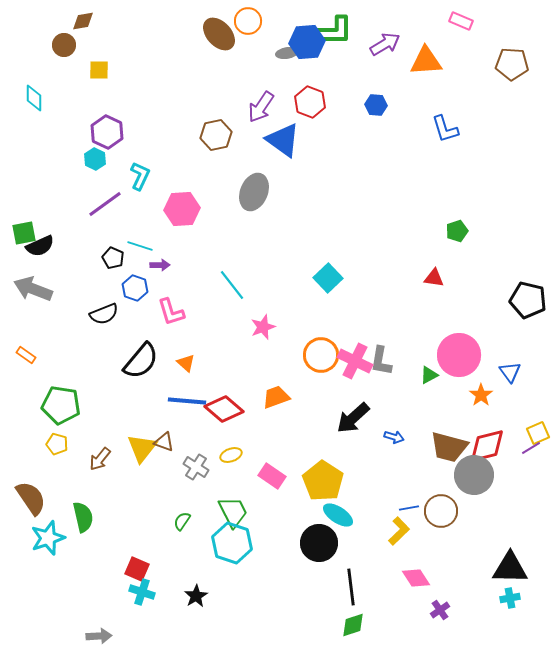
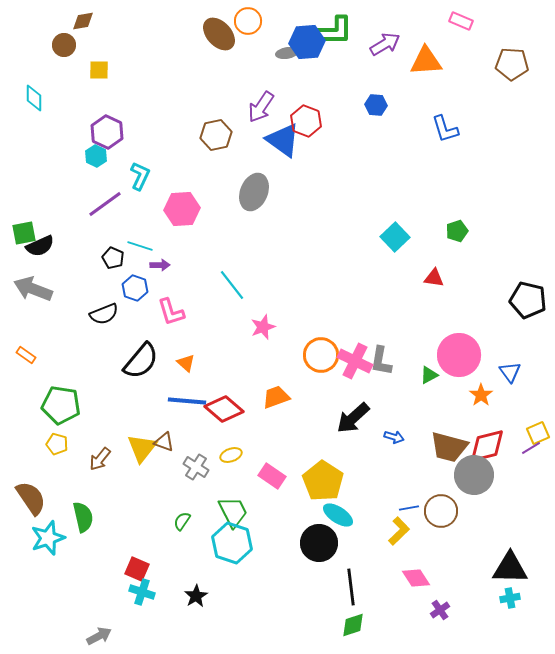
red hexagon at (310, 102): moved 4 px left, 19 px down
cyan hexagon at (95, 159): moved 1 px right, 3 px up
cyan square at (328, 278): moved 67 px right, 41 px up
gray arrow at (99, 636): rotated 25 degrees counterclockwise
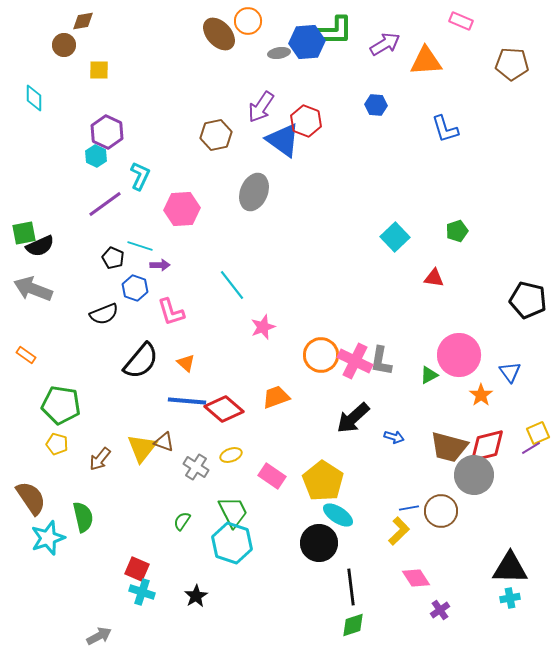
gray ellipse at (287, 53): moved 8 px left
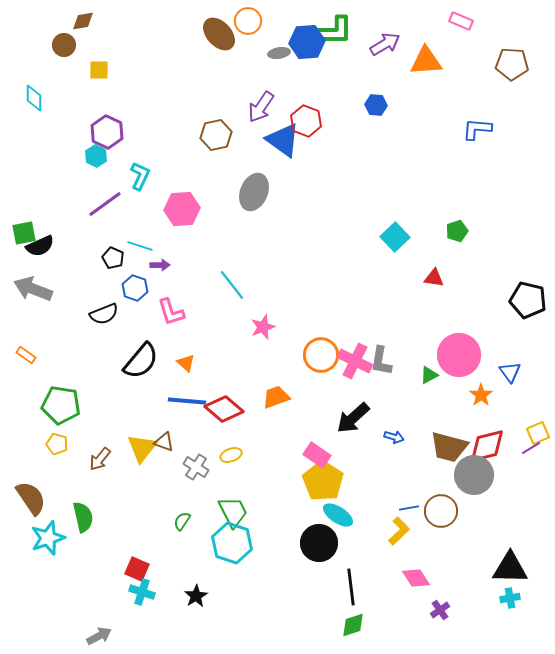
blue L-shape at (445, 129): moved 32 px right; rotated 112 degrees clockwise
pink rectangle at (272, 476): moved 45 px right, 21 px up
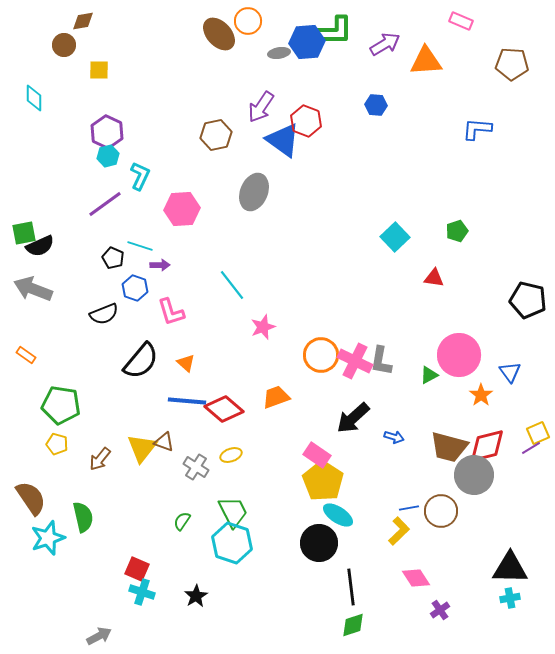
cyan hexagon at (96, 156): moved 12 px right; rotated 20 degrees clockwise
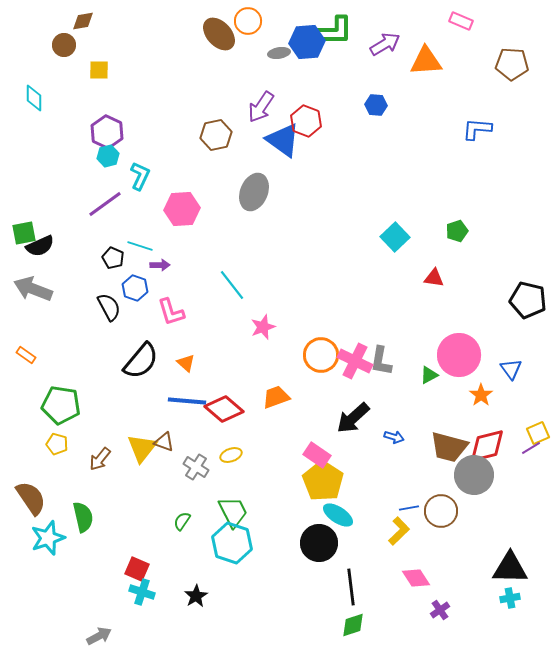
black semicircle at (104, 314): moved 5 px right, 7 px up; rotated 96 degrees counterclockwise
blue triangle at (510, 372): moved 1 px right, 3 px up
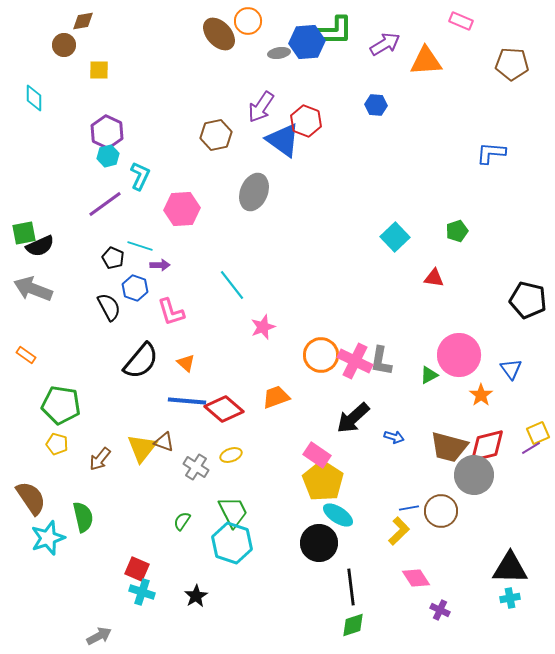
blue L-shape at (477, 129): moved 14 px right, 24 px down
purple cross at (440, 610): rotated 30 degrees counterclockwise
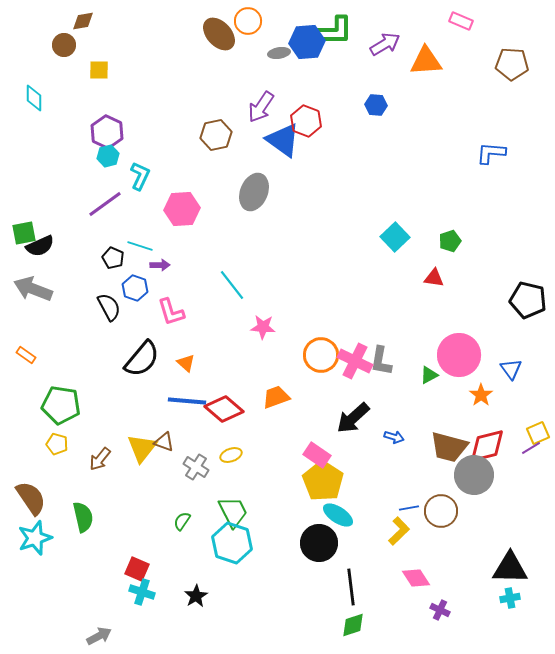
green pentagon at (457, 231): moved 7 px left, 10 px down
pink star at (263, 327): rotated 25 degrees clockwise
black semicircle at (141, 361): moved 1 px right, 2 px up
cyan star at (48, 538): moved 13 px left
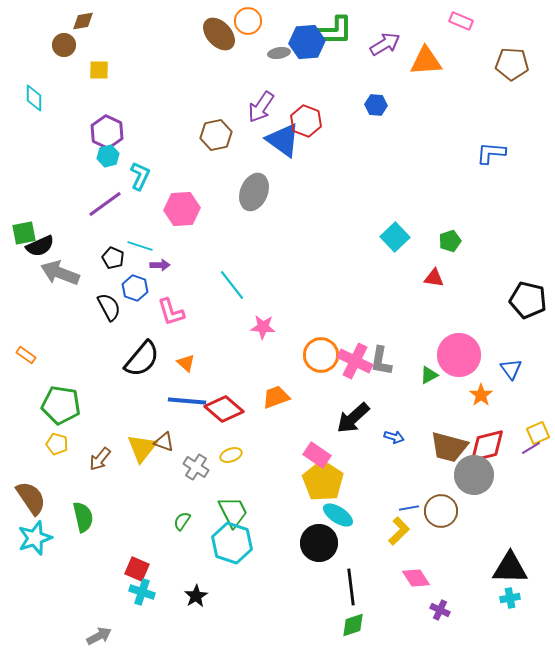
gray arrow at (33, 289): moved 27 px right, 16 px up
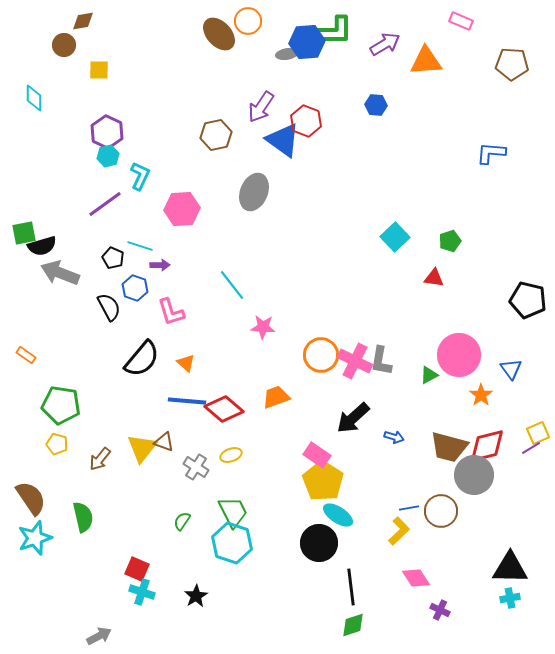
gray ellipse at (279, 53): moved 8 px right, 1 px down
black semicircle at (40, 246): moved 2 px right; rotated 8 degrees clockwise
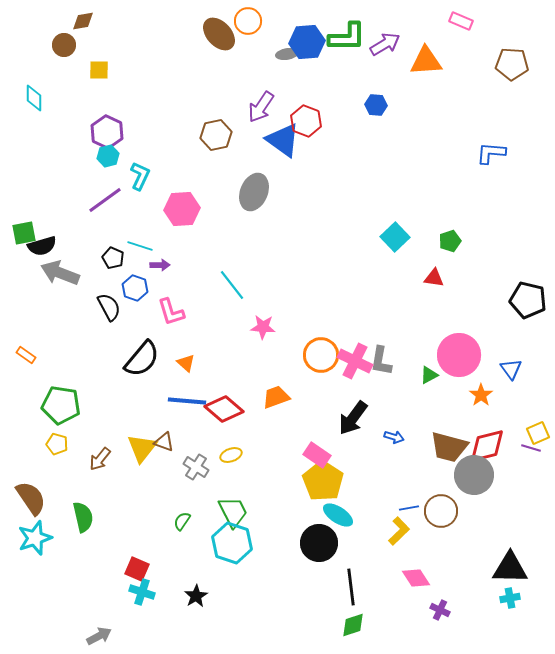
green L-shape at (334, 31): moved 13 px right, 6 px down
purple line at (105, 204): moved 4 px up
black arrow at (353, 418): rotated 12 degrees counterclockwise
purple line at (531, 448): rotated 48 degrees clockwise
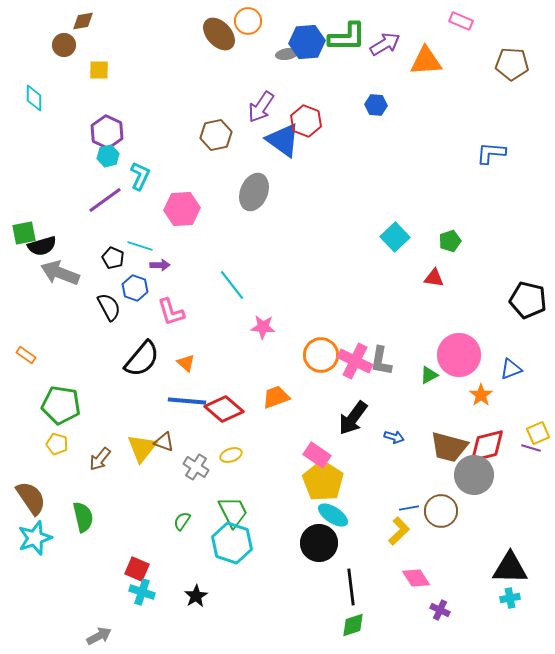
blue triangle at (511, 369): rotated 45 degrees clockwise
cyan ellipse at (338, 515): moved 5 px left
